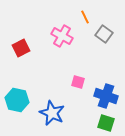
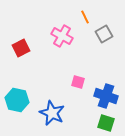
gray square: rotated 24 degrees clockwise
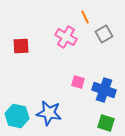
pink cross: moved 4 px right, 1 px down
red square: moved 2 px up; rotated 24 degrees clockwise
blue cross: moved 2 px left, 6 px up
cyan hexagon: moved 16 px down
blue star: moved 3 px left; rotated 15 degrees counterclockwise
